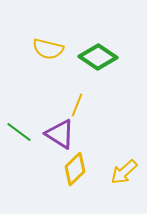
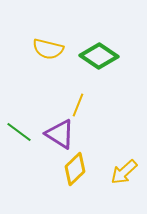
green diamond: moved 1 px right, 1 px up
yellow line: moved 1 px right
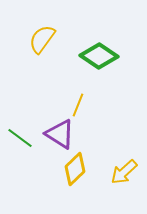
yellow semicircle: moved 6 px left, 10 px up; rotated 112 degrees clockwise
green line: moved 1 px right, 6 px down
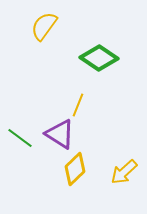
yellow semicircle: moved 2 px right, 13 px up
green diamond: moved 2 px down
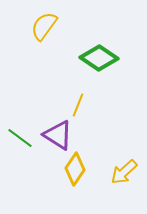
purple triangle: moved 2 px left, 1 px down
yellow diamond: rotated 12 degrees counterclockwise
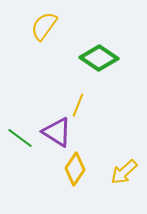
purple triangle: moved 1 px left, 3 px up
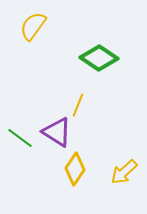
yellow semicircle: moved 11 px left
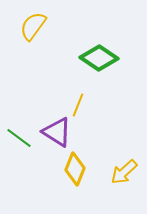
green line: moved 1 px left
yellow diamond: rotated 12 degrees counterclockwise
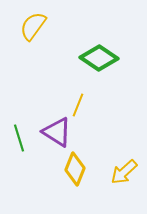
green line: rotated 36 degrees clockwise
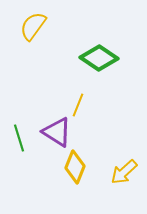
yellow diamond: moved 2 px up
